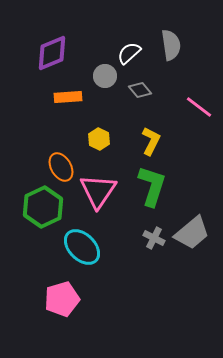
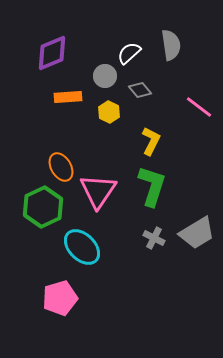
yellow hexagon: moved 10 px right, 27 px up
gray trapezoid: moved 5 px right; rotated 9 degrees clockwise
pink pentagon: moved 2 px left, 1 px up
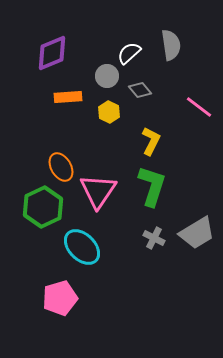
gray circle: moved 2 px right
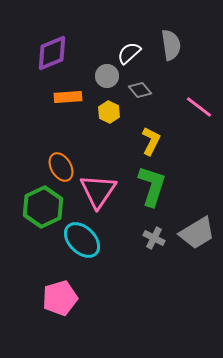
cyan ellipse: moved 7 px up
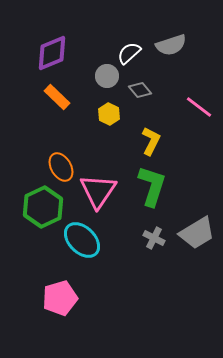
gray semicircle: rotated 80 degrees clockwise
orange rectangle: moved 11 px left; rotated 48 degrees clockwise
yellow hexagon: moved 2 px down
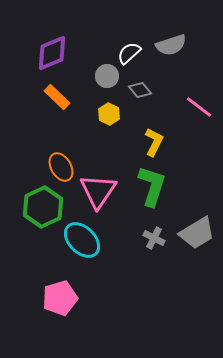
yellow L-shape: moved 3 px right, 1 px down
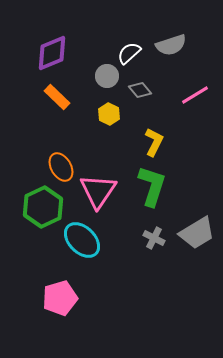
pink line: moved 4 px left, 12 px up; rotated 68 degrees counterclockwise
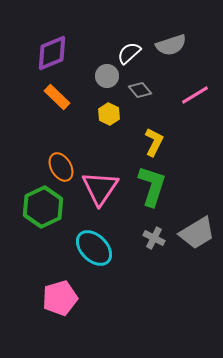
pink triangle: moved 2 px right, 3 px up
cyan ellipse: moved 12 px right, 8 px down
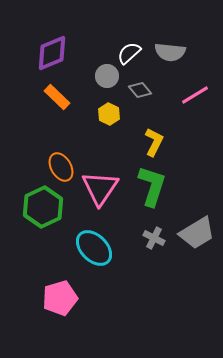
gray semicircle: moved 1 px left, 7 px down; rotated 24 degrees clockwise
